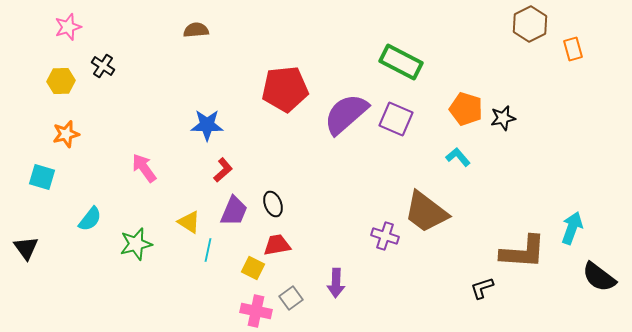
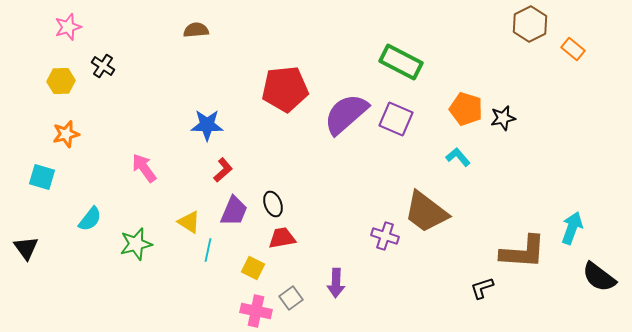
orange rectangle: rotated 35 degrees counterclockwise
red trapezoid: moved 5 px right, 7 px up
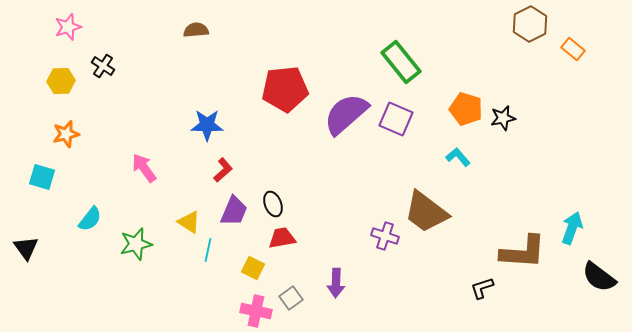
green rectangle: rotated 24 degrees clockwise
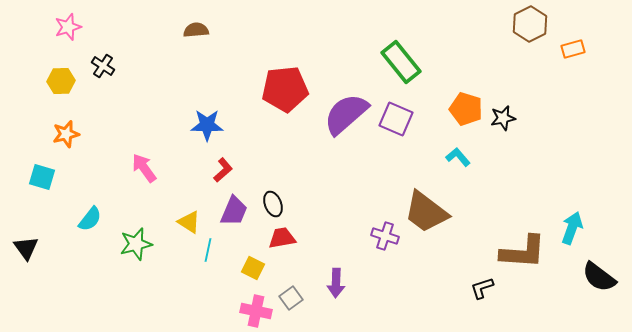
orange rectangle: rotated 55 degrees counterclockwise
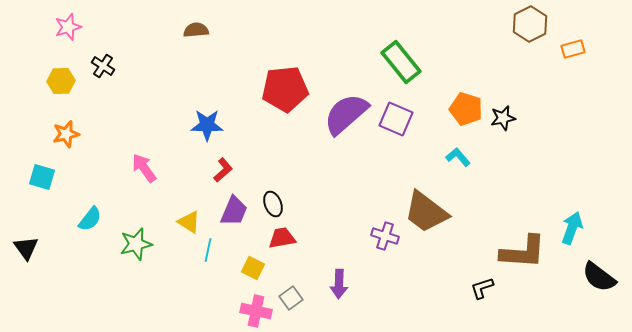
purple arrow: moved 3 px right, 1 px down
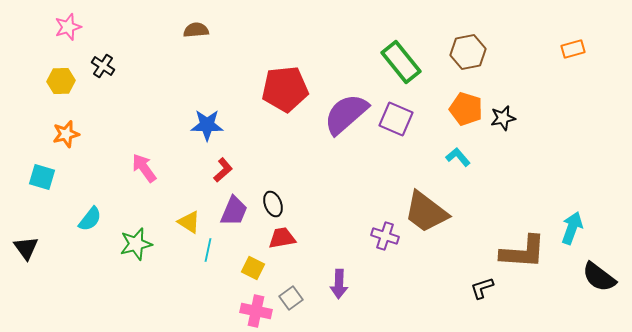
brown hexagon: moved 62 px left, 28 px down; rotated 16 degrees clockwise
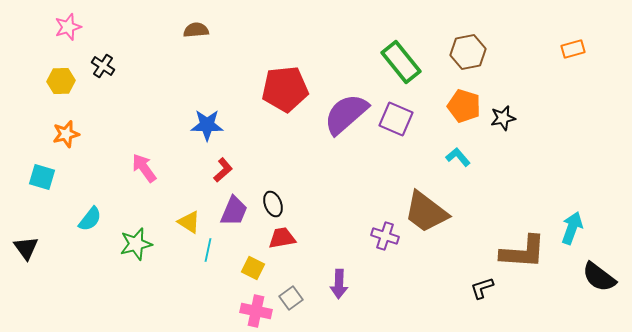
orange pentagon: moved 2 px left, 3 px up
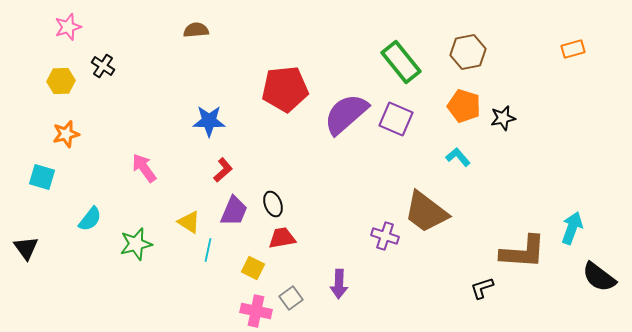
blue star: moved 2 px right, 4 px up
